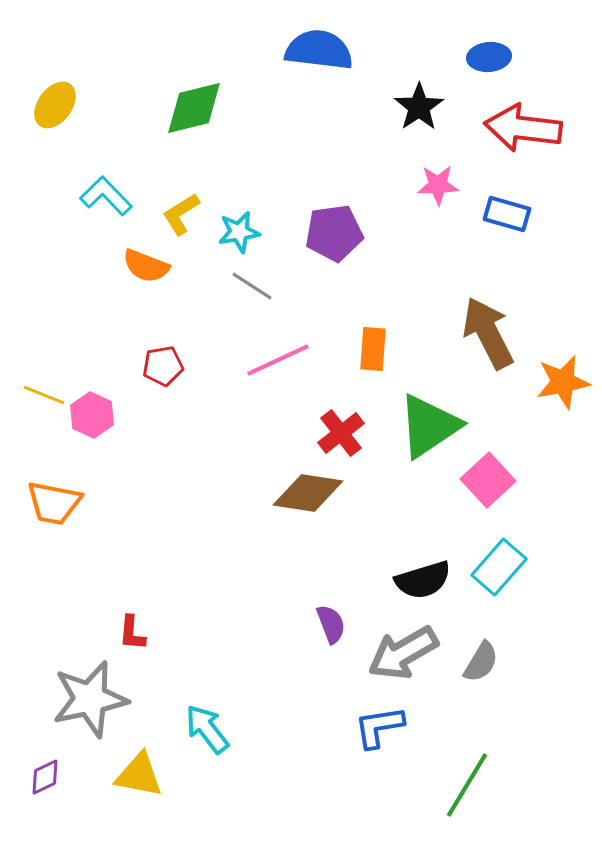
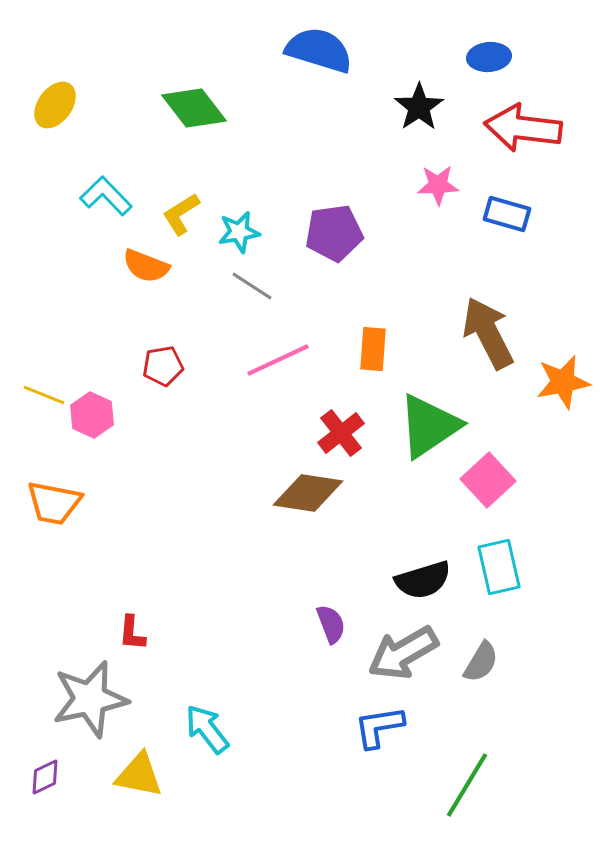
blue semicircle: rotated 10 degrees clockwise
green diamond: rotated 66 degrees clockwise
cyan rectangle: rotated 54 degrees counterclockwise
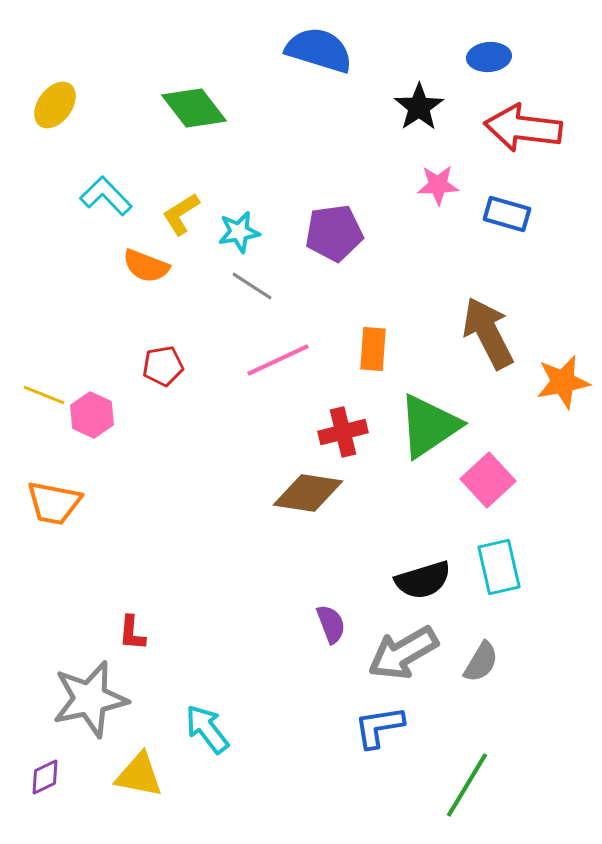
red cross: moved 2 px right, 1 px up; rotated 24 degrees clockwise
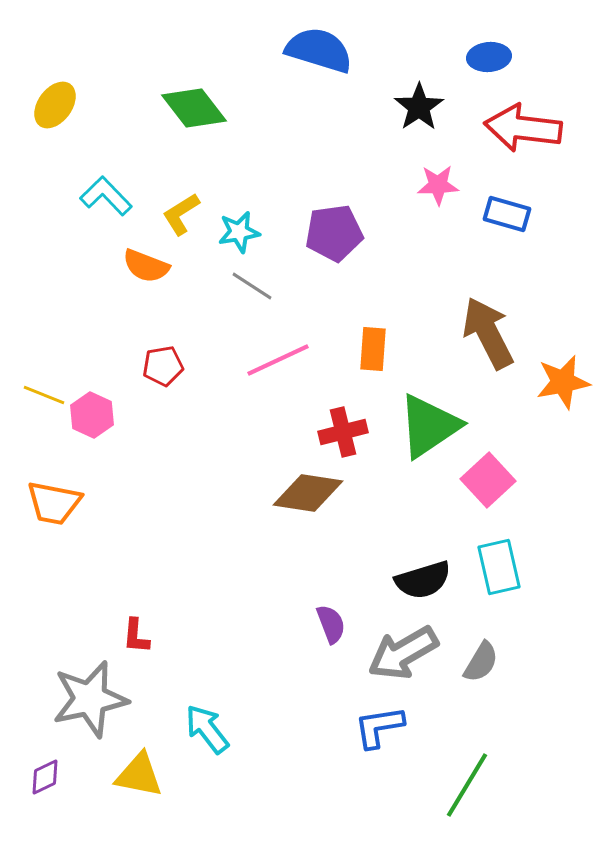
red L-shape: moved 4 px right, 3 px down
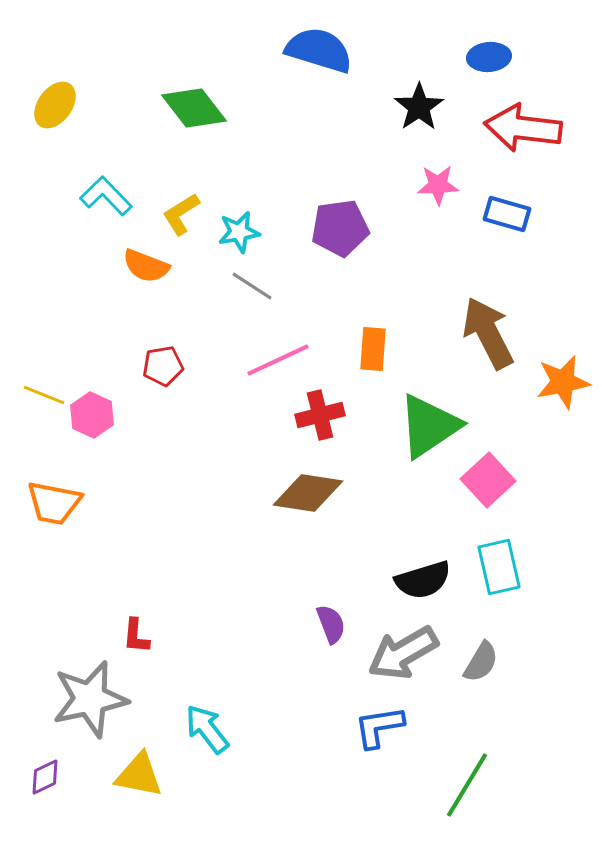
purple pentagon: moved 6 px right, 5 px up
red cross: moved 23 px left, 17 px up
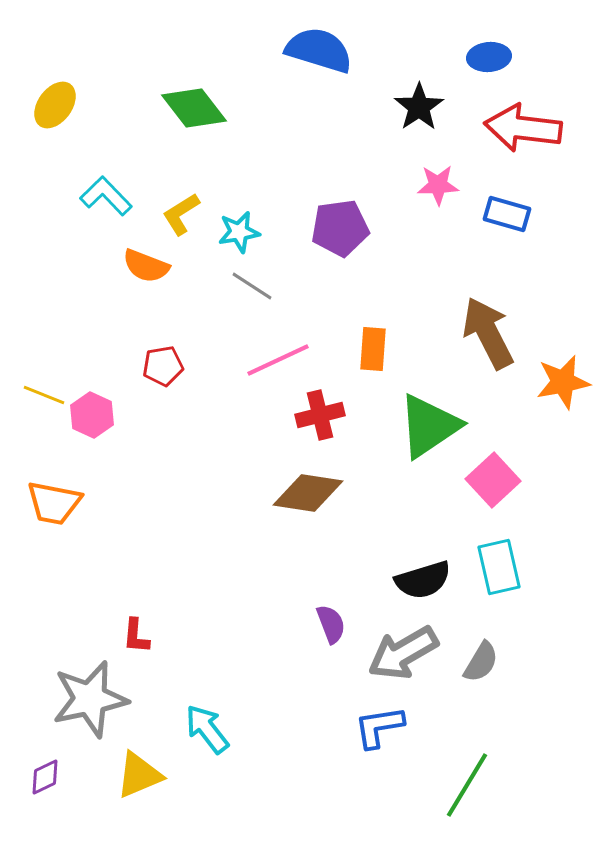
pink square: moved 5 px right
yellow triangle: rotated 34 degrees counterclockwise
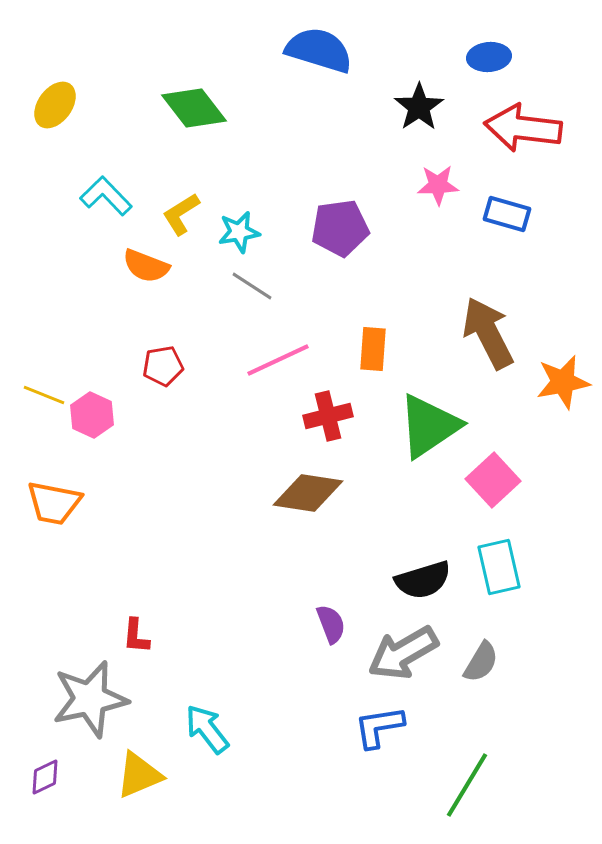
red cross: moved 8 px right, 1 px down
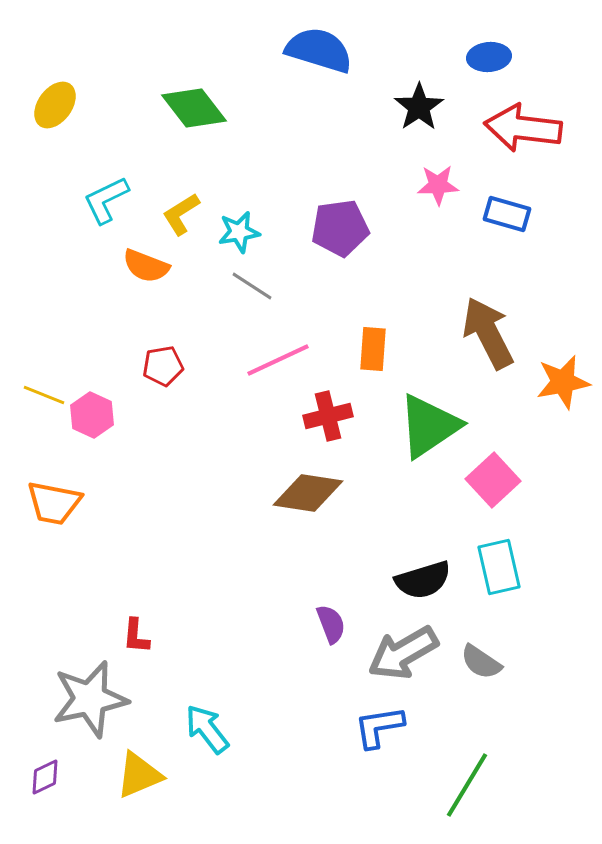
cyan L-shape: moved 4 px down; rotated 72 degrees counterclockwise
gray semicircle: rotated 93 degrees clockwise
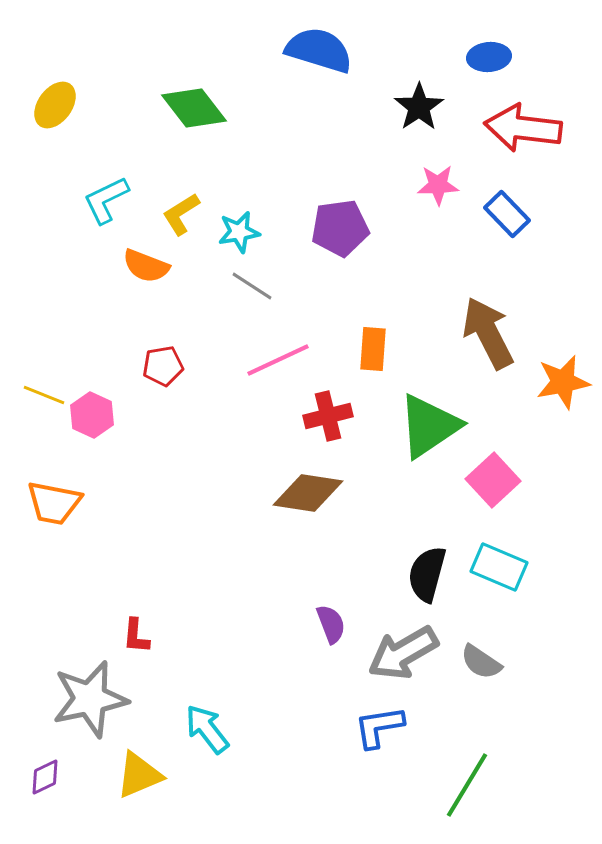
blue rectangle: rotated 30 degrees clockwise
cyan rectangle: rotated 54 degrees counterclockwise
black semicircle: moved 4 px right, 6 px up; rotated 122 degrees clockwise
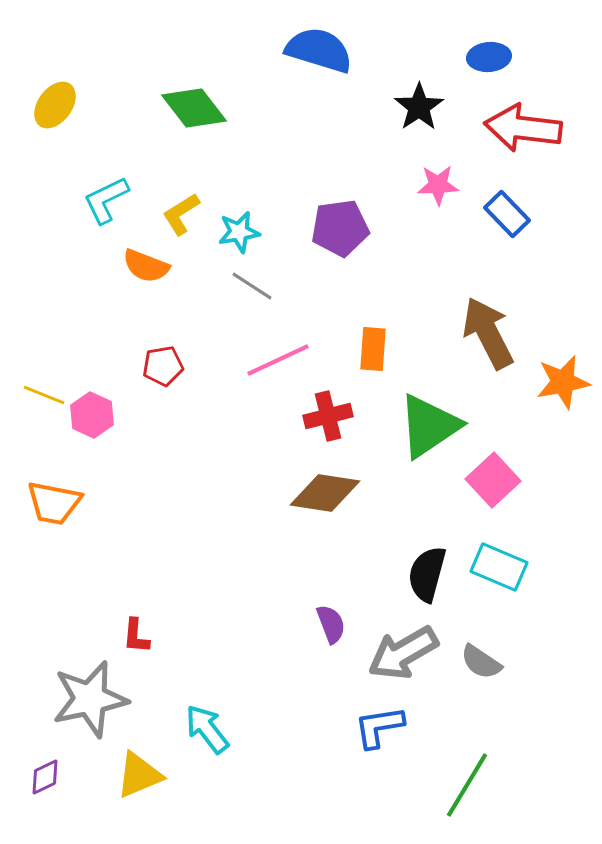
brown diamond: moved 17 px right
